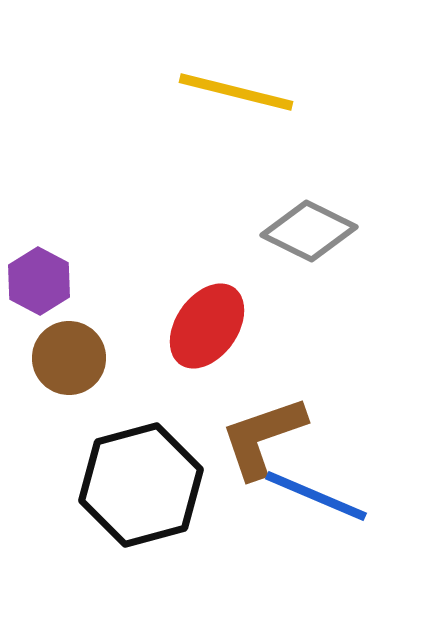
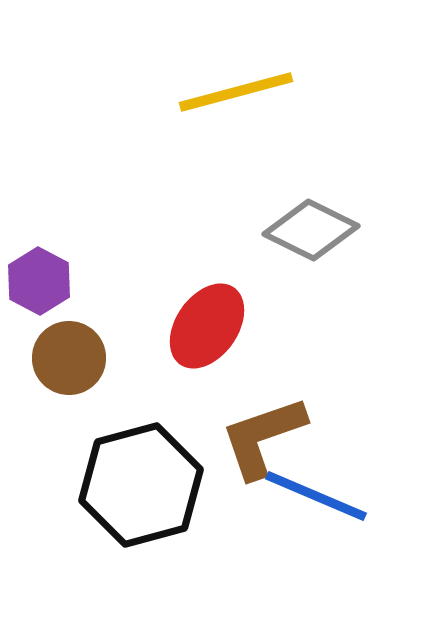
yellow line: rotated 29 degrees counterclockwise
gray diamond: moved 2 px right, 1 px up
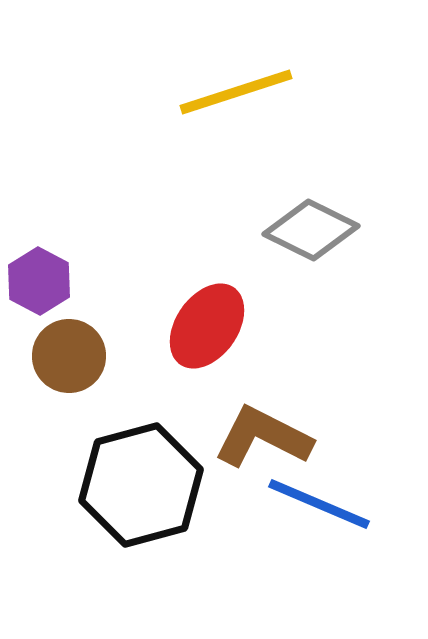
yellow line: rotated 3 degrees counterclockwise
brown circle: moved 2 px up
brown L-shape: rotated 46 degrees clockwise
blue line: moved 3 px right, 8 px down
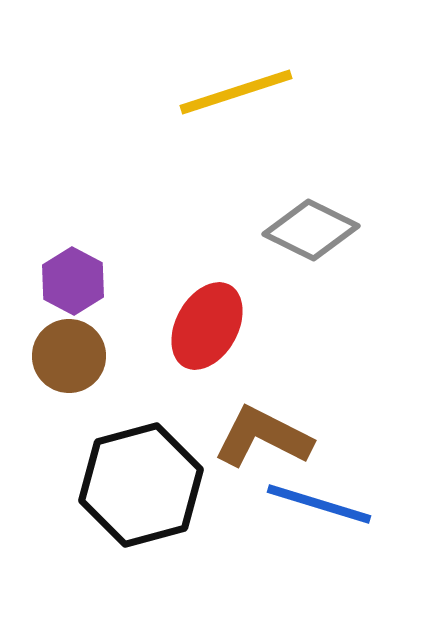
purple hexagon: moved 34 px right
red ellipse: rotated 6 degrees counterclockwise
blue line: rotated 6 degrees counterclockwise
